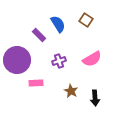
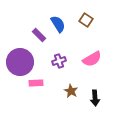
purple circle: moved 3 px right, 2 px down
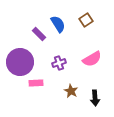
brown square: rotated 24 degrees clockwise
purple rectangle: moved 1 px up
purple cross: moved 2 px down
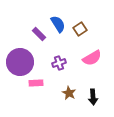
brown square: moved 6 px left, 9 px down
pink semicircle: moved 1 px up
brown star: moved 2 px left, 2 px down
black arrow: moved 2 px left, 1 px up
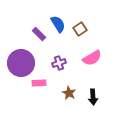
purple circle: moved 1 px right, 1 px down
pink rectangle: moved 3 px right
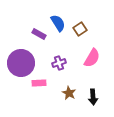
blue semicircle: moved 1 px up
purple rectangle: rotated 16 degrees counterclockwise
pink semicircle: rotated 30 degrees counterclockwise
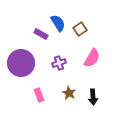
purple rectangle: moved 2 px right
pink rectangle: moved 12 px down; rotated 72 degrees clockwise
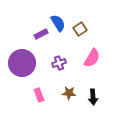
purple rectangle: rotated 56 degrees counterclockwise
purple circle: moved 1 px right
brown star: rotated 24 degrees counterclockwise
